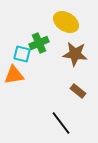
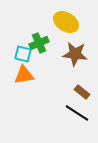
cyan square: moved 1 px right
orange triangle: moved 10 px right
brown rectangle: moved 4 px right, 1 px down
black line: moved 16 px right, 10 px up; rotated 20 degrees counterclockwise
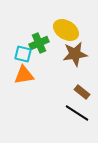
yellow ellipse: moved 8 px down
brown star: rotated 15 degrees counterclockwise
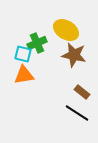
green cross: moved 2 px left
brown star: moved 1 px left, 1 px down; rotated 20 degrees clockwise
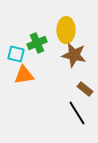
yellow ellipse: rotated 60 degrees clockwise
cyan square: moved 7 px left
brown rectangle: moved 3 px right, 3 px up
black line: rotated 25 degrees clockwise
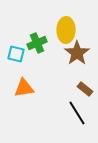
brown star: moved 3 px right, 2 px up; rotated 25 degrees clockwise
orange triangle: moved 13 px down
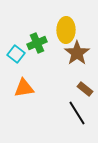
cyan square: rotated 24 degrees clockwise
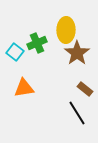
cyan square: moved 1 px left, 2 px up
